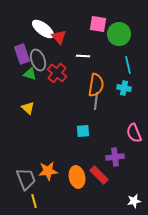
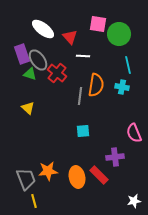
red triangle: moved 11 px right
gray ellipse: rotated 15 degrees counterclockwise
cyan cross: moved 2 px left, 1 px up
gray line: moved 16 px left, 5 px up
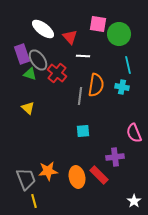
white star: rotated 24 degrees counterclockwise
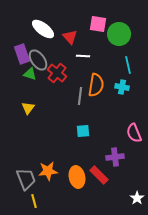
yellow triangle: rotated 24 degrees clockwise
white star: moved 3 px right, 3 px up
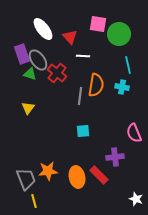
white ellipse: rotated 15 degrees clockwise
white star: moved 1 px left, 1 px down; rotated 16 degrees counterclockwise
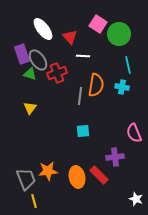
pink square: rotated 24 degrees clockwise
red cross: rotated 30 degrees clockwise
yellow triangle: moved 2 px right
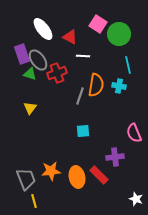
red triangle: rotated 21 degrees counterclockwise
cyan cross: moved 3 px left, 1 px up
gray line: rotated 12 degrees clockwise
orange star: moved 3 px right
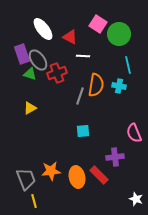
yellow triangle: rotated 24 degrees clockwise
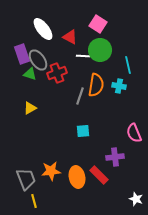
green circle: moved 19 px left, 16 px down
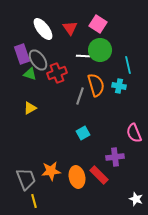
red triangle: moved 9 px up; rotated 28 degrees clockwise
orange semicircle: rotated 25 degrees counterclockwise
cyan square: moved 2 px down; rotated 24 degrees counterclockwise
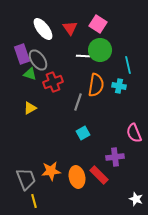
red cross: moved 4 px left, 9 px down
orange semicircle: rotated 25 degrees clockwise
gray line: moved 2 px left, 6 px down
